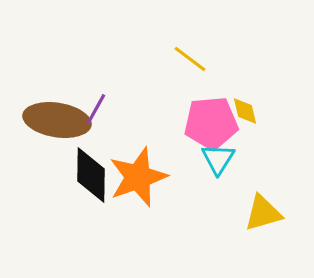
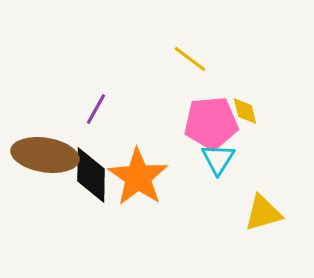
brown ellipse: moved 12 px left, 35 px down
orange star: rotated 18 degrees counterclockwise
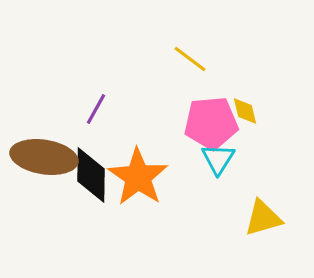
brown ellipse: moved 1 px left, 2 px down
yellow triangle: moved 5 px down
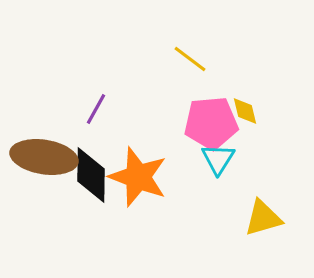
orange star: rotated 14 degrees counterclockwise
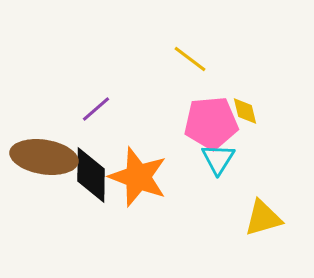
purple line: rotated 20 degrees clockwise
